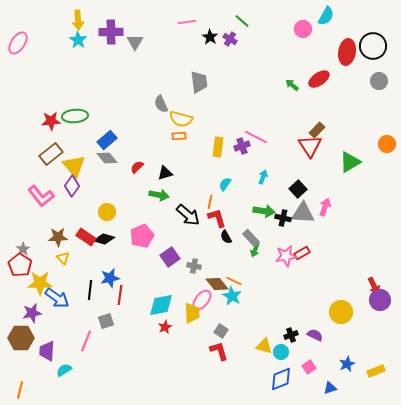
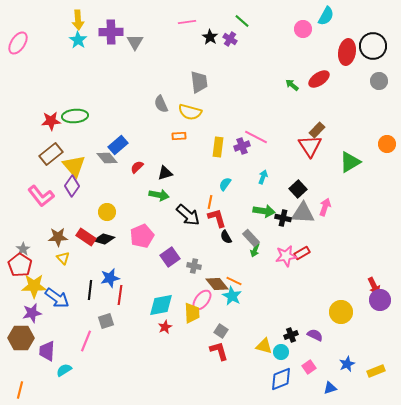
yellow semicircle at (181, 119): moved 9 px right, 7 px up
blue rectangle at (107, 140): moved 11 px right, 5 px down
yellow star at (40, 283): moved 6 px left, 3 px down
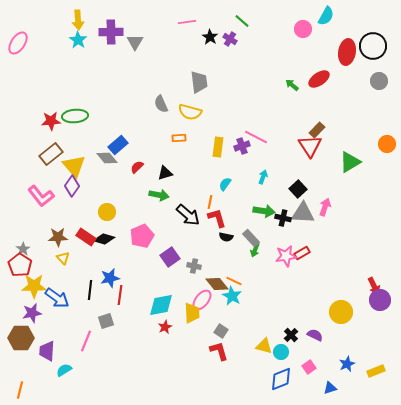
orange rectangle at (179, 136): moved 2 px down
black semicircle at (226, 237): rotated 48 degrees counterclockwise
black cross at (291, 335): rotated 24 degrees counterclockwise
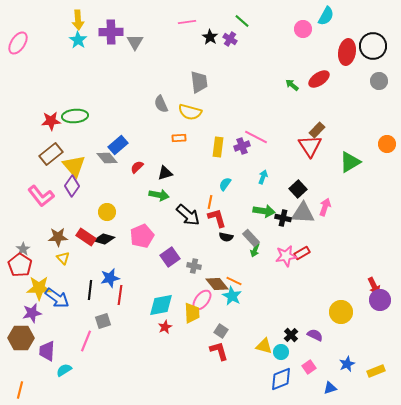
yellow star at (34, 286): moved 5 px right, 2 px down
gray square at (106, 321): moved 3 px left
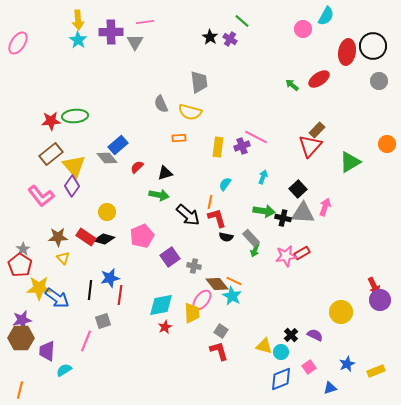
pink line at (187, 22): moved 42 px left
red triangle at (310, 146): rotated 15 degrees clockwise
purple star at (32, 313): moved 10 px left, 7 px down
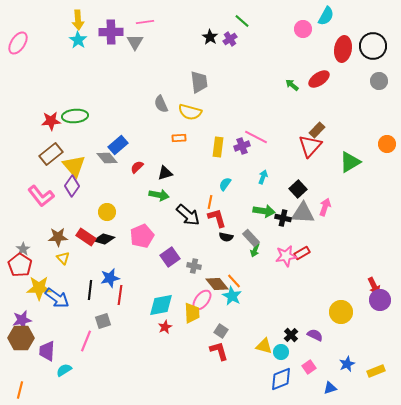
purple cross at (230, 39): rotated 24 degrees clockwise
red ellipse at (347, 52): moved 4 px left, 3 px up
orange line at (234, 281): rotated 21 degrees clockwise
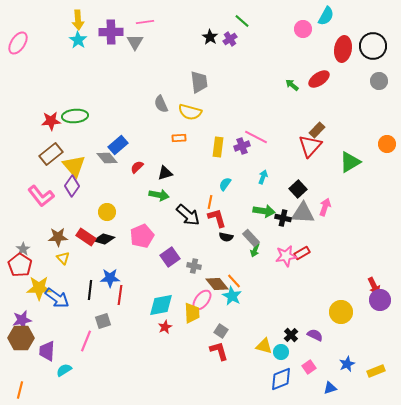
blue star at (110, 278): rotated 12 degrees clockwise
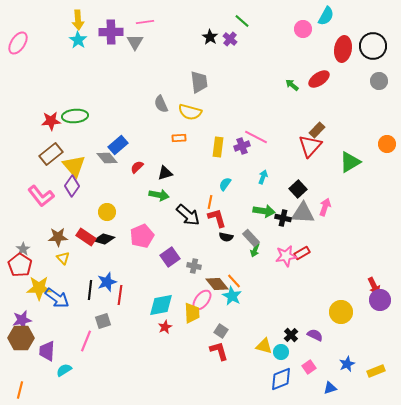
purple cross at (230, 39): rotated 16 degrees counterclockwise
blue star at (110, 278): moved 3 px left, 4 px down; rotated 18 degrees counterclockwise
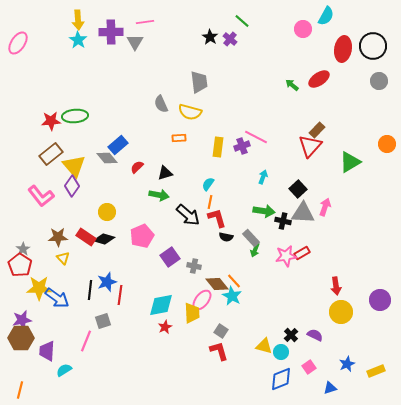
cyan semicircle at (225, 184): moved 17 px left
black cross at (283, 218): moved 3 px down
red arrow at (374, 286): moved 38 px left; rotated 18 degrees clockwise
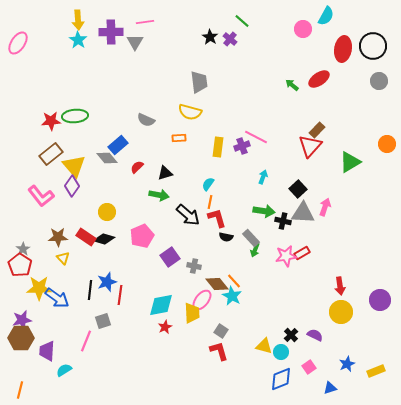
gray semicircle at (161, 104): moved 15 px left, 16 px down; rotated 42 degrees counterclockwise
red arrow at (336, 286): moved 4 px right
